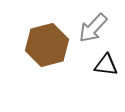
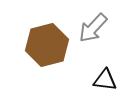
black triangle: moved 1 px left, 15 px down
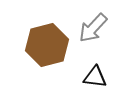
black triangle: moved 10 px left, 3 px up
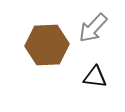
brown hexagon: rotated 12 degrees clockwise
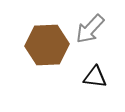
gray arrow: moved 3 px left, 1 px down
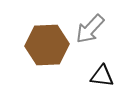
black triangle: moved 7 px right, 1 px up
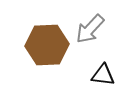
black triangle: moved 1 px right, 1 px up
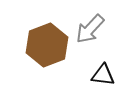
brown hexagon: rotated 18 degrees counterclockwise
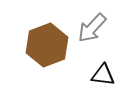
gray arrow: moved 2 px right, 1 px up
